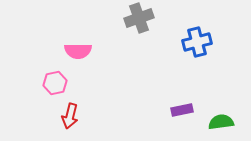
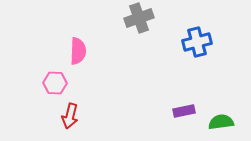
pink semicircle: rotated 88 degrees counterclockwise
pink hexagon: rotated 15 degrees clockwise
purple rectangle: moved 2 px right, 1 px down
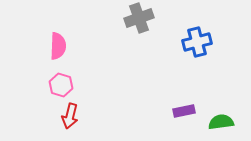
pink semicircle: moved 20 px left, 5 px up
pink hexagon: moved 6 px right, 2 px down; rotated 15 degrees clockwise
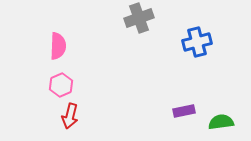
pink hexagon: rotated 20 degrees clockwise
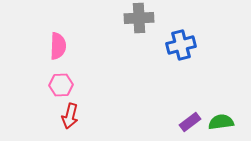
gray cross: rotated 16 degrees clockwise
blue cross: moved 16 px left, 3 px down
pink hexagon: rotated 20 degrees clockwise
purple rectangle: moved 6 px right, 11 px down; rotated 25 degrees counterclockwise
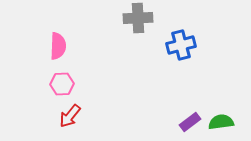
gray cross: moved 1 px left
pink hexagon: moved 1 px right, 1 px up
red arrow: rotated 25 degrees clockwise
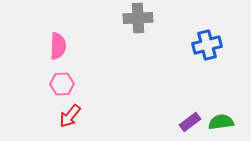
blue cross: moved 26 px right
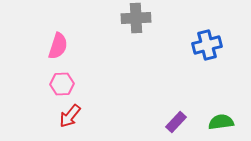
gray cross: moved 2 px left
pink semicircle: rotated 16 degrees clockwise
purple rectangle: moved 14 px left; rotated 10 degrees counterclockwise
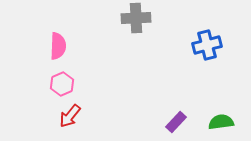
pink semicircle: rotated 16 degrees counterclockwise
pink hexagon: rotated 20 degrees counterclockwise
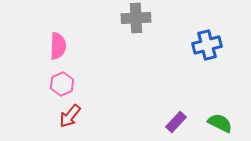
green semicircle: moved 1 px left, 1 px down; rotated 35 degrees clockwise
